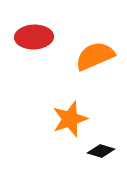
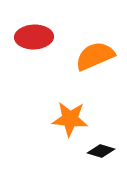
orange star: rotated 24 degrees clockwise
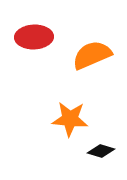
orange semicircle: moved 3 px left, 1 px up
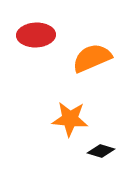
red ellipse: moved 2 px right, 2 px up
orange semicircle: moved 3 px down
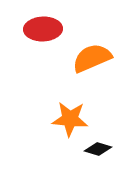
red ellipse: moved 7 px right, 6 px up
black diamond: moved 3 px left, 2 px up
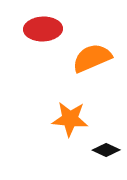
black diamond: moved 8 px right, 1 px down; rotated 8 degrees clockwise
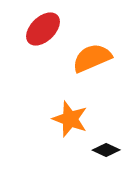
red ellipse: rotated 42 degrees counterclockwise
orange star: rotated 15 degrees clockwise
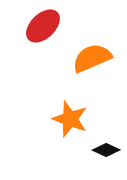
red ellipse: moved 3 px up
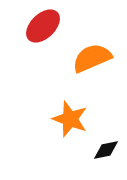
black diamond: rotated 36 degrees counterclockwise
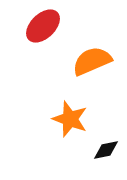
orange semicircle: moved 3 px down
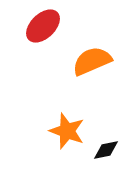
orange star: moved 3 px left, 12 px down
